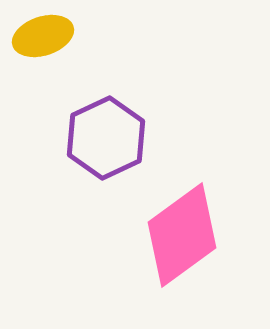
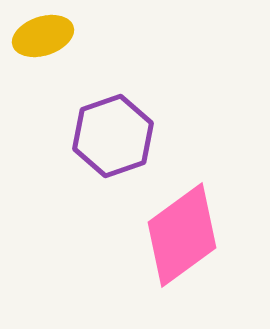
purple hexagon: moved 7 px right, 2 px up; rotated 6 degrees clockwise
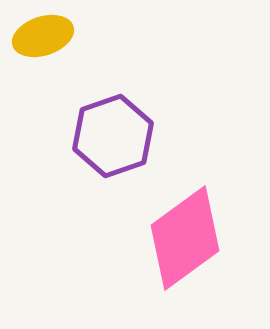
pink diamond: moved 3 px right, 3 px down
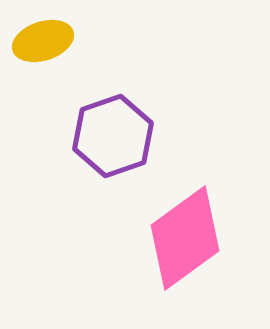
yellow ellipse: moved 5 px down
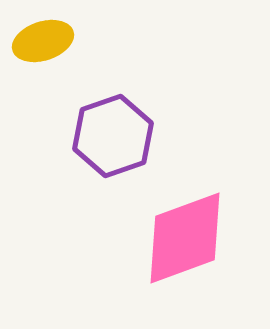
pink diamond: rotated 16 degrees clockwise
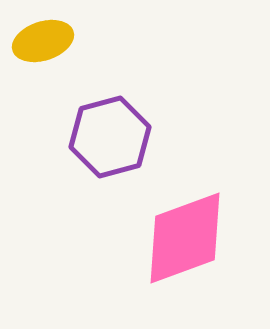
purple hexagon: moved 3 px left, 1 px down; rotated 4 degrees clockwise
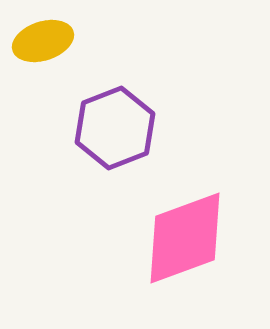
purple hexagon: moved 5 px right, 9 px up; rotated 6 degrees counterclockwise
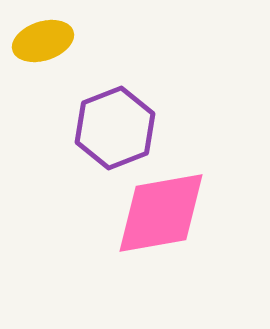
pink diamond: moved 24 px left, 25 px up; rotated 10 degrees clockwise
